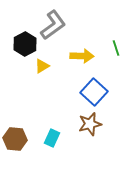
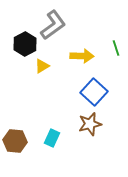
brown hexagon: moved 2 px down
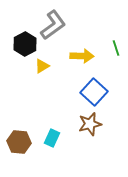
brown hexagon: moved 4 px right, 1 px down
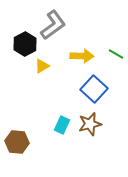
green line: moved 6 px down; rotated 42 degrees counterclockwise
blue square: moved 3 px up
cyan rectangle: moved 10 px right, 13 px up
brown hexagon: moved 2 px left
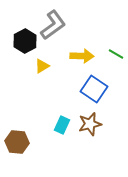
black hexagon: moved 3 px up
blue square: rotated 8 degrees counterclockwise
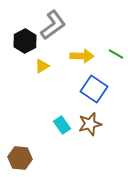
cyan rectangle: rotated 60 degrees counterclockwise
brown hexagon: moved 3 px right, 16 px down
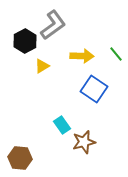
green line: rotated 21 degrees clockwise
brown star: moved 6 px left, 18 px down
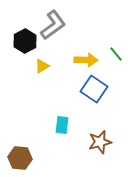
yellow arrow: moved 4 px right, 4 px down
cyan rectangle: rotated 42 degrees clockwise
brown star: moved 16 px right
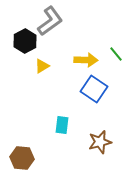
gray L-shape: moved 3 px left, 4 px up
brown hexagon: moved 2 px right
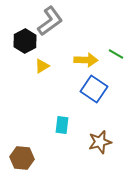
green line: rotated 21 degrees counterclockwise
